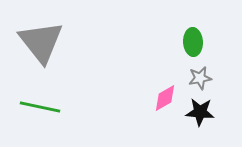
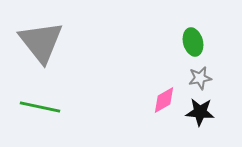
green ellipse: rotated 12 degrees counterclockwise
pink diamond: moved 1 px left, 2 px down
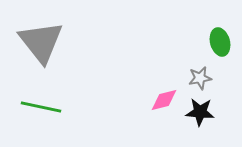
green ellipse: moved 27 px right
pink diamond: rotated 16 degrees clockwise
green line: moved 1 px right
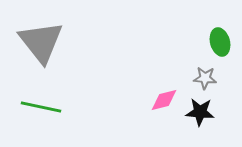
gray star: moved 5 px right; rotated 15 degrees clockwise
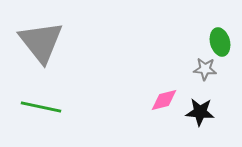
gray star: moved 9 px up
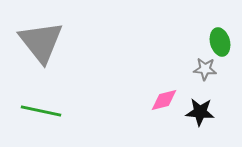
green line: moved 4 px down
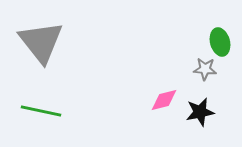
black star: rotated 16 degrees counterclockwise
